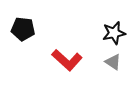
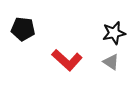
gray triangle: moved 2 px left
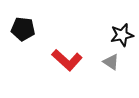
black star: moved 8 px right, 2 px down
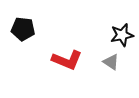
red L-shape: rotated 20 degrees counterclockwise
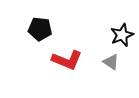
black pentagon: moved 17 px right
black star: rotated 10 degrees counterclockwise
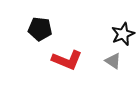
black star: moved 1 px right, 1 px up
gray triangle: moved 2 px right, 1 px up
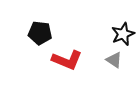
black pentagon: moved 4 px down
gray triangle: moved 1 px right, 1 px up
